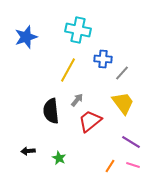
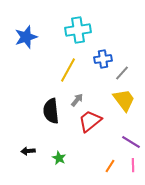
cyan cross: rotated 20 degrees counterclockwise
blue cross: rotated 12 degrees counterclockwise
yellow trapezoid: moved 1 px right, 3 px up
pink line: rotated 72 degrees clockwise
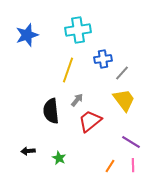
blue star: moved 1 px right, 2 px up
yellow line: rotated 10 degrees counterclockwise
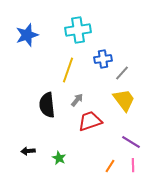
black semicircle: moved 4 px left, 6 px up
red trapezoid: rotated 20 degrees clockwise
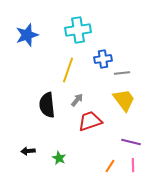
gray line: rotated 42 degrees clockwise
purple line: rotated 18 degrees counterclockwise
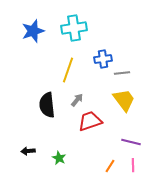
cyan cross: moved 4 px left, 2 px up
blue star: moved 6 px right, 4 px up
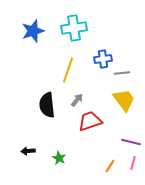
pink line: moved 2 px up; rotated 16 degrees clockwise
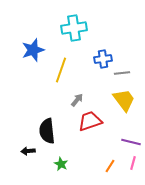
blue star: moved 19 px down
yellow line: moved 7 px left
black semicircle: moved 26 px down
green star: moved 2 px right, 6 px down
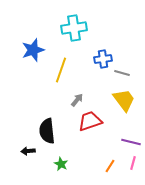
gray line: rotated 21 degrees clockwise
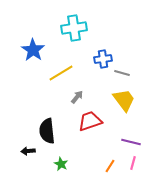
blue star: rotated 20 degrees counterclockwise
yellow line: moved 3 px down; rotated 40 degrees clockwise
gray arrow: moved 3 px up
